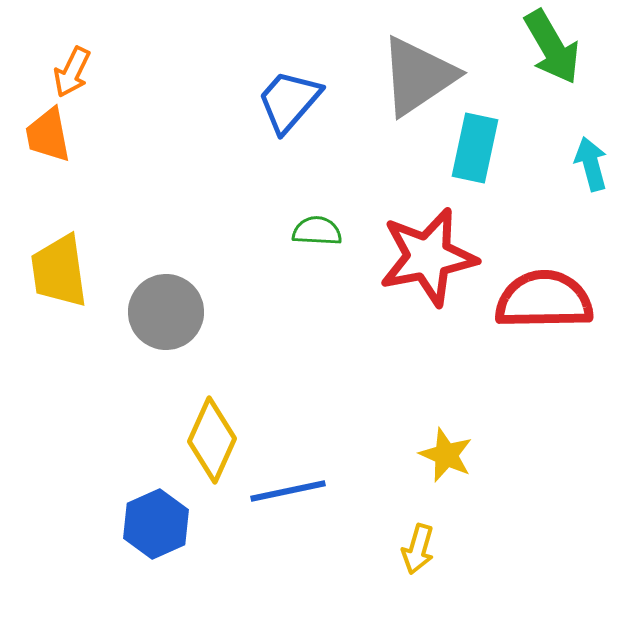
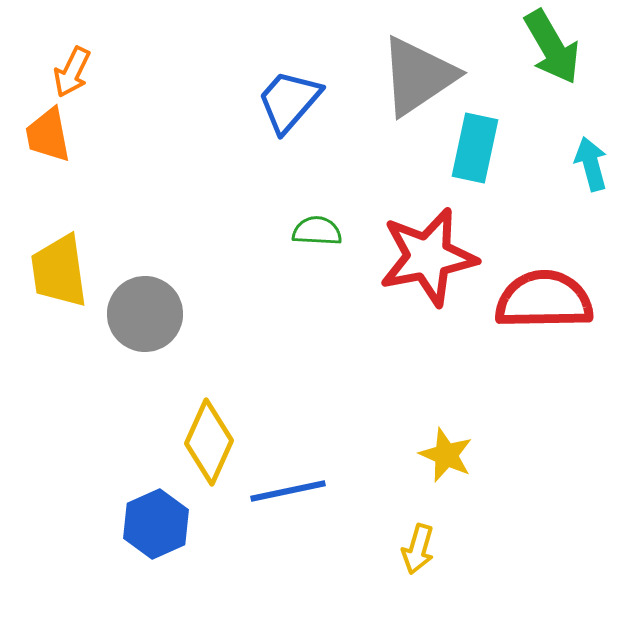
gray circle: moved 21 px left, 2 px down
yellow diamond: moved 3 px left, 2 px down
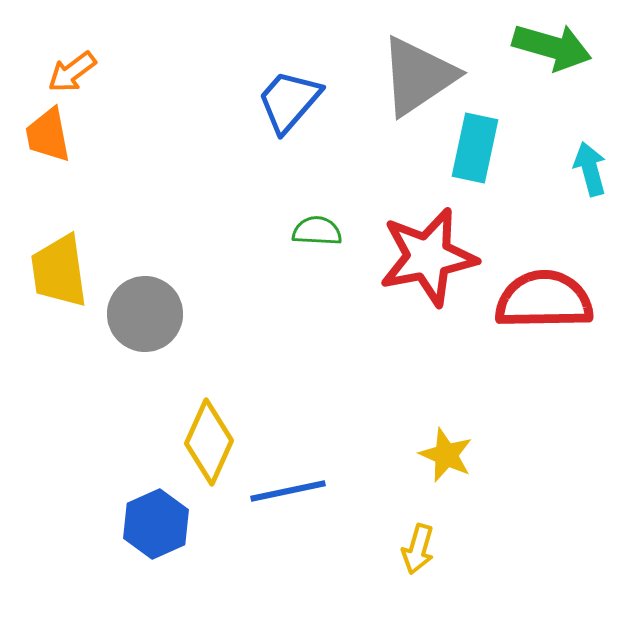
green arrow: rotated 44 degrees counterclockwise
orange arrow: rotated 27 degrees clockwise
cyan arrow: moved 1 px left, 5 px down
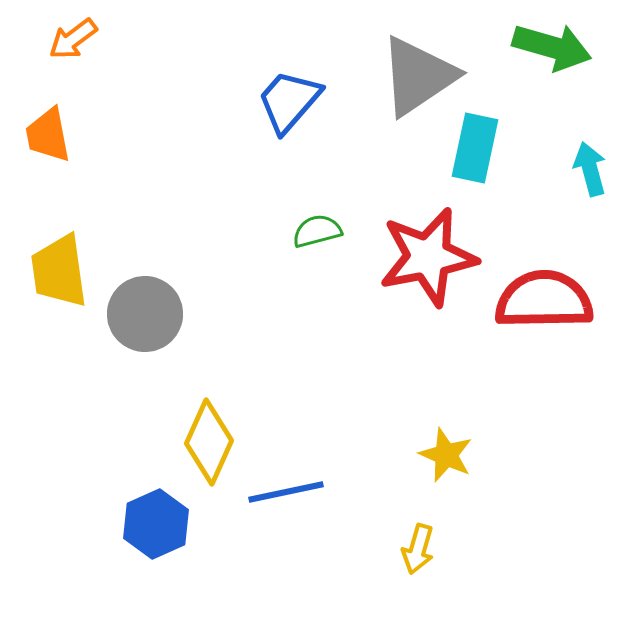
orange arrow: moved 1 px right, 33 px up
green semicircle: rotated 18 degrees counterclockwise
blue line: moved 2 px left, 1 px down
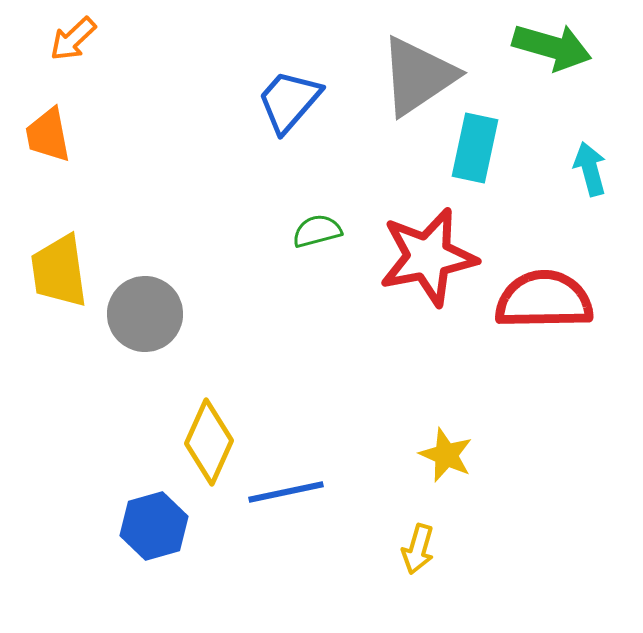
orange arrow: rotated 6 degrees counterclockwise
blue hexagon: moved 2 px left, 2 px down; rotated 8 degrees clockwise
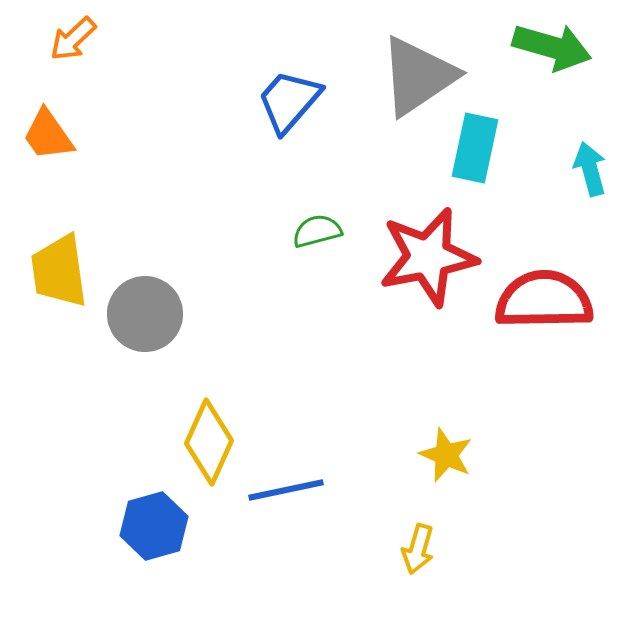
orange trapezoid: rotated 24 degrees counterclockwise
blue line: moved 2 px up
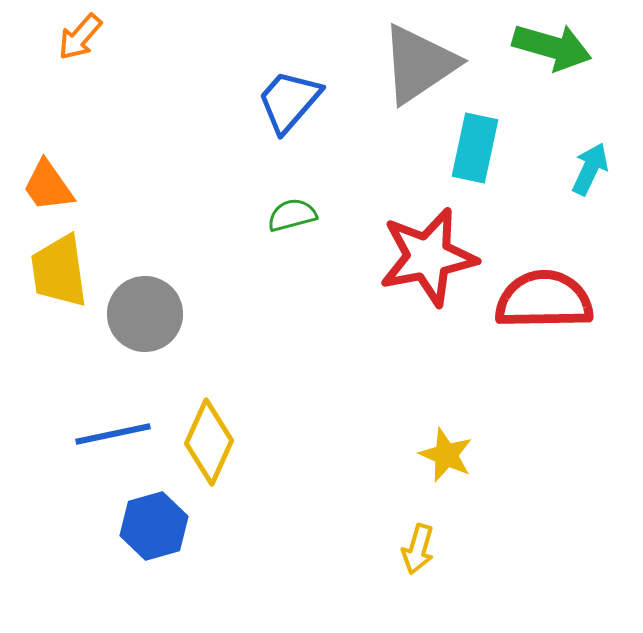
orange arrow: moved 7 px right, 2 px up; rotated 6 degrees counterclockwise
gray triangle: moved 1 px right, 12 px up
orange trapezoid: moved 51 px down
cyan arrow: rotated 40 degrees clockwise
green semicircle: moved 25 px left, 16 px up
blue line: moved 173 px left, 56 px up
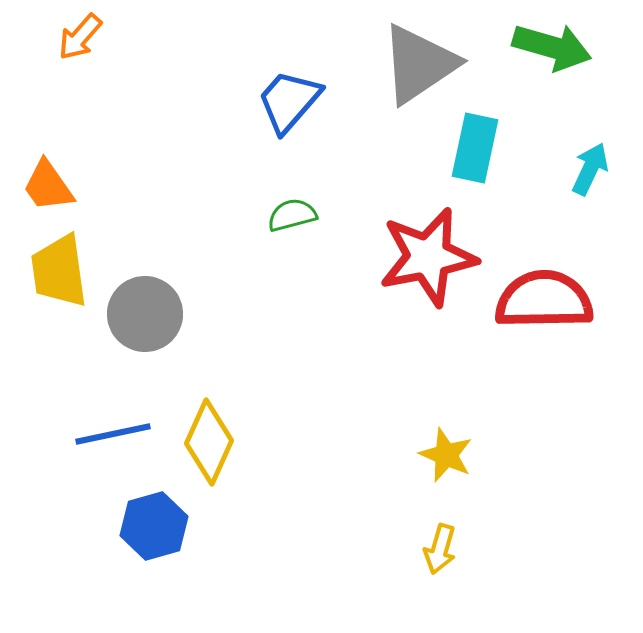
yellow arrow: moved 22 px right
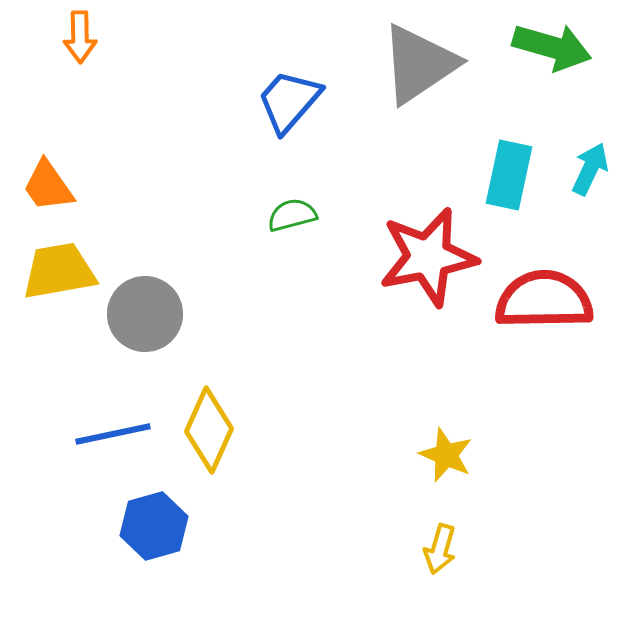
orange arrow: rotated 42 degrees counterclockwise
cyan rectangle: moved 34 px right, 27 px down
yellow trapezoid: rotated 88 degrees clockwise
yellow diamond: moved 12 px up
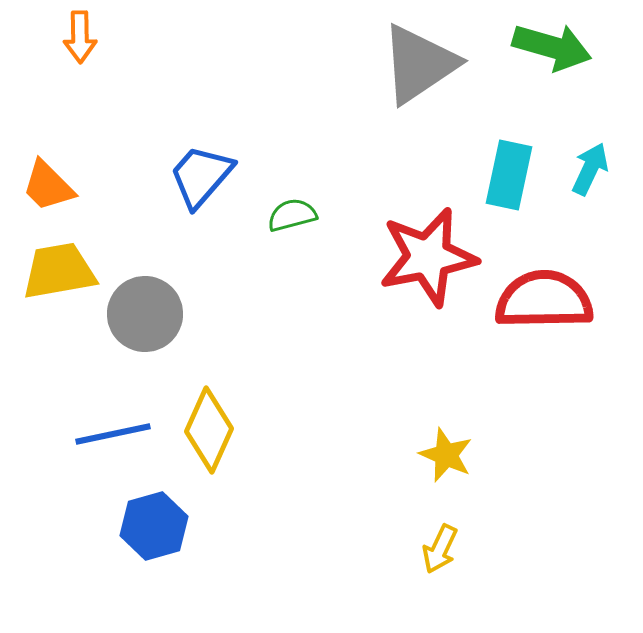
blue trapezoid: moved 88 px left, 75 px down
orange trapezoid: rotated 10 degrees counterclockwise
yellow arrow: rotated 9 degrees clockwise
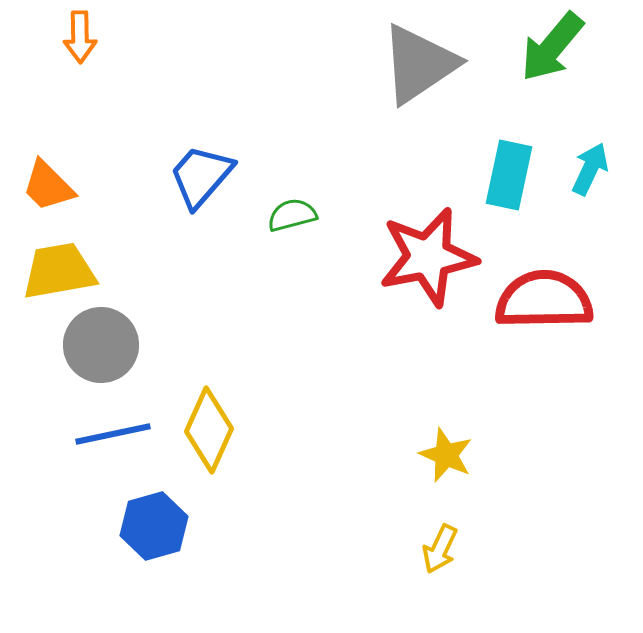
green arrow: rotated 114 degrees clockwise
gray circle: moved 44 px left, 31 px down
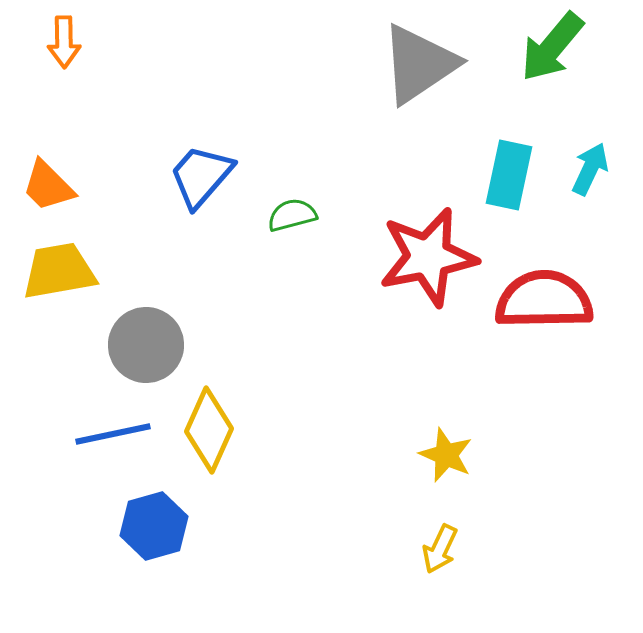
orange arrow: moved 16 px left, 5 px down
gray circle: moved 45 px right
